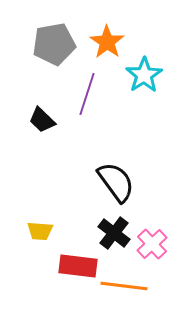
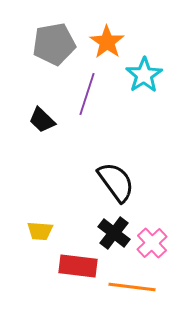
pink cross: moved 1 px up
orange line: moved 8 px right, 1 px down
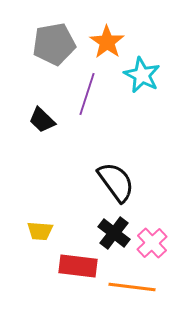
cyan star: moved 2 px left; rotated 12 degrees counterclockwise
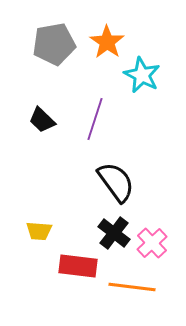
purple line: moved 8 px right, 25 px down
yellow trapezoid: moved 1 px left
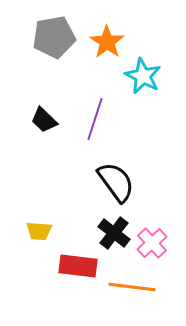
gray pentagon: moved 7 px up
cyan star: moved 1 px right, 1 px down
black trapezoid: moved 2 px right
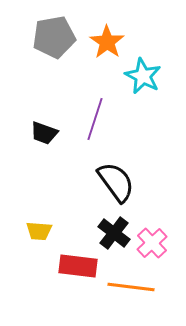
black trapezoid: moved 13 px down; rotated 24 degrees counterclockwise
orange line: moved 1 px left
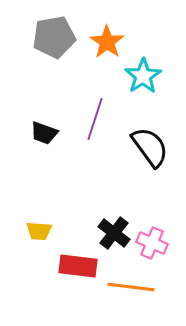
cyan star: rotated 12 degrees clockwise
black semicircle: moved 34 px right, 35 px up
pink cross: rotated 24 degrees counterclockwise
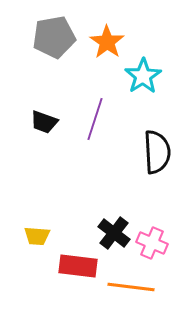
black trapezoid: moved 11 px up
black semicircle: moved 7 px right, 5 px down; rotated 33 degrees clockwise
yellow trapezoid: moved 2 px left, 5 px down
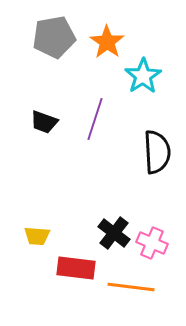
red rectangle: moved 2 px left, 2 px down
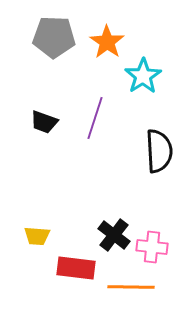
gray pentagon: rotated 12 degrees clockwise
purple line: moved 1 px up
black semicircle: moved 2 px right, 1 px up
black cross: moved 2 px down
pink cross: moved 4 px down; rotated 16 degrees counterclockwise
orange line: rotated 6 degrees counterclockwise
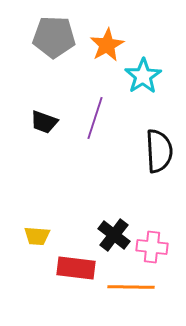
orange star: moved 3 px down; rotated 8 degrees clockwise
